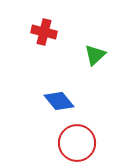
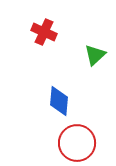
red cross: rotated 10 degrees clockwise
blue diamond: rotated 44 degrees clockwise
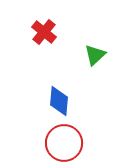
red cross: rotated 15 degrees clockwise
red circle: moved 13 px left
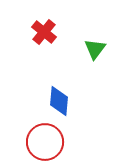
green triangle: moved 6 px up; rotated 10 degrees counterclockwise
red circle: moved 19 px left, 1 px up
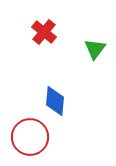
blue diamond: moved 4 px left
red circle: moved 15 px left, 5 px up
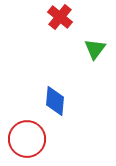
red cross: moved 16 px right, 15 px up
red circle: moved 3 px left, 2 px down
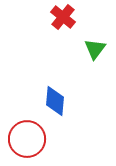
red cross: moved 3 px right
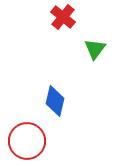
blue diamond: rotated 8 degrees clockwise
red circle: moved 2 px down
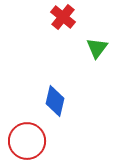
green triangle: moved 2 px right, 1 px up
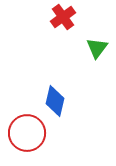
red cross: rotated 15 degrees clockwise
red circle: moved 8 px up
